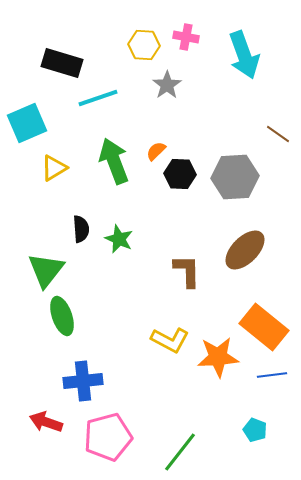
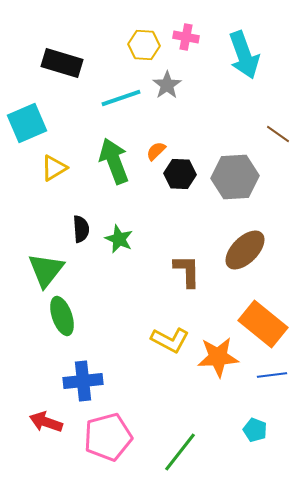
cyan line: moved 23 px right
orange rectangle: moved 1 px left, 3 px up
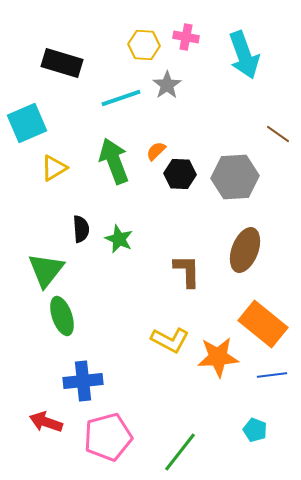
brown ellipse: rotated 24 degrees counterclockwise
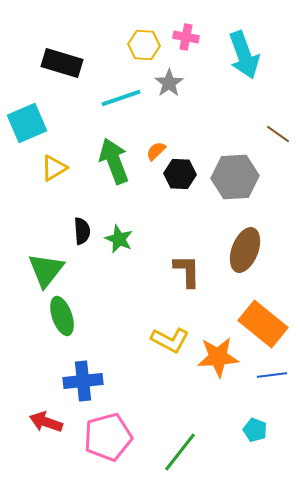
gray star: moved 2 px right, 2 px up
black semicircle: moved 1 px right, 2 px down
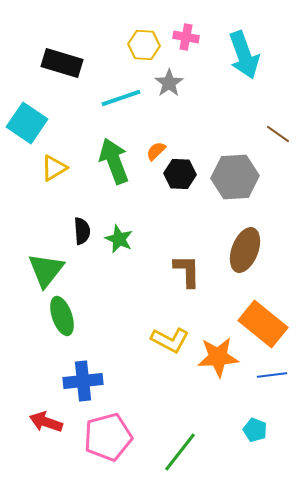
cyan square: rotated 33 degrees counterclockwise
